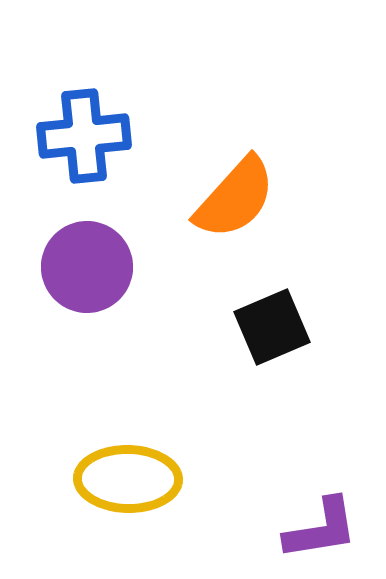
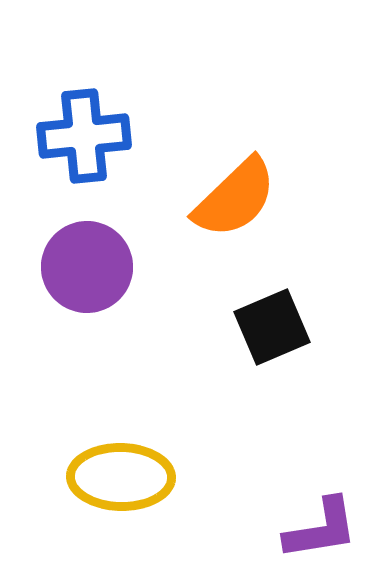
orange semicircle: rotated 4 degrees clockwise
yellow ellipse: moved 7 px left, 2 px up
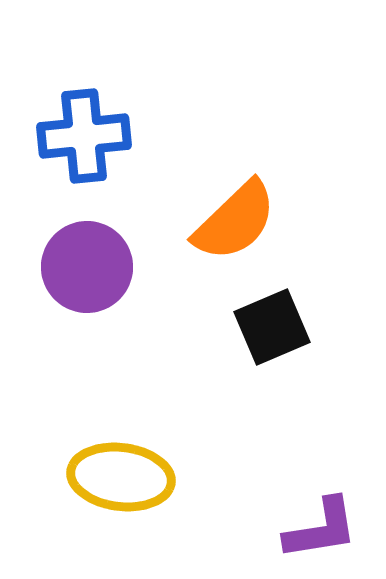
orange semicircle: moved 23 px down
yellow ellipse: rotated 6 degrees clockwise
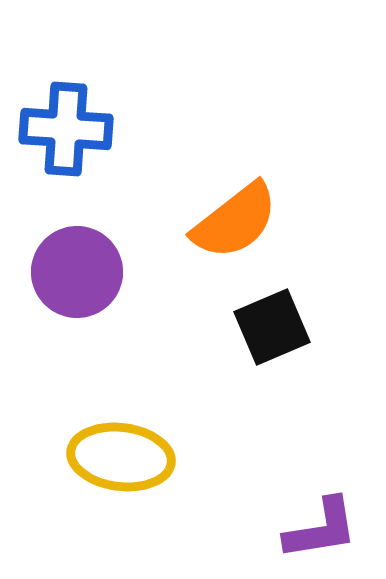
blue cross: moved 18 px left, 7 px up; rotated 10 degrees clockwise
orange semicircle: rotated 6 degrees clockwise
purple circle: moved 10 px left, 5 px down
yellow ellipse: moved 20 px up
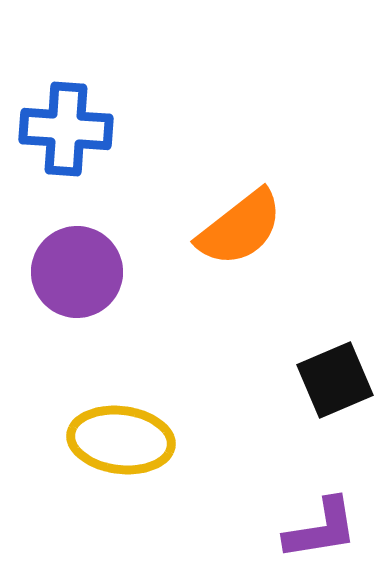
orange semicircle: moved 5 px right, 7 px down
black square: moved 63 px right, 53 px down
yellow ellipse: moved 17 px up
